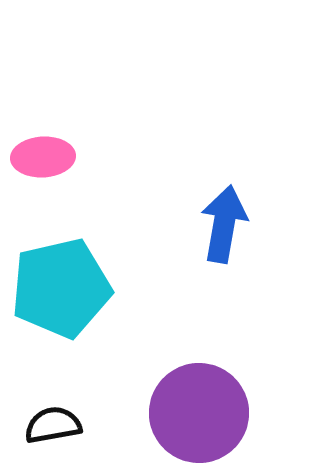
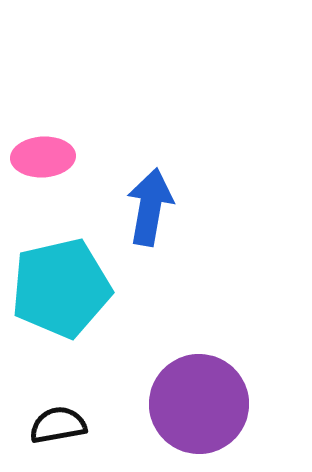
blue arrow: moved 74 px left, 17 px up
purple circle: moved 9 px up
black semicircle: moved 5 px right
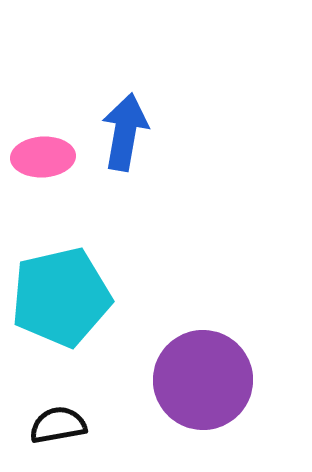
blue arrow: moved 25 px left, 75 px up
cyan pentagon: moved 9 px down
purple circle: moved 4 px right, 24 px up
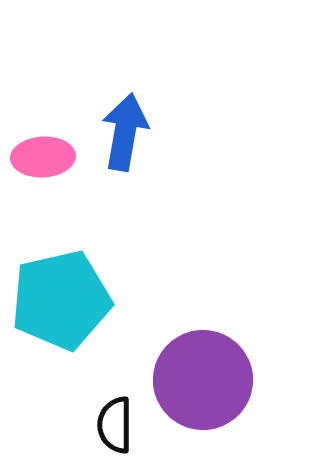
cyan pentagon: moved 3 px down
black semicircle: moved 57 px right; rotated 80 degrees counterclockwise
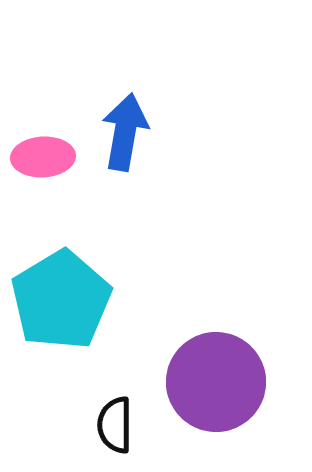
cyan pentagon: rotated 18 degrees counterclockwise
purple circle: moved 13 px right, 2 px down
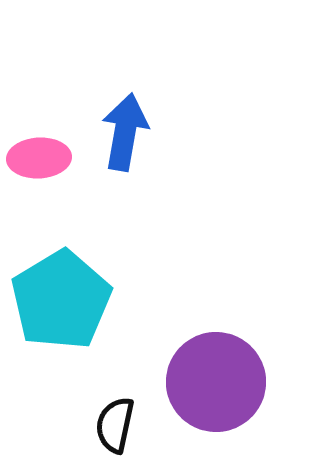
pink ellipse: moved 4 px left, 1 px down
black semicircle: rotated 12 degrees clockwise
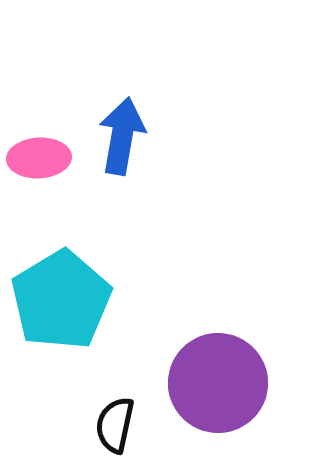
blue arrow: moved 3 px left, 4 px down
purple circle: moved 2 px right, 1 px down
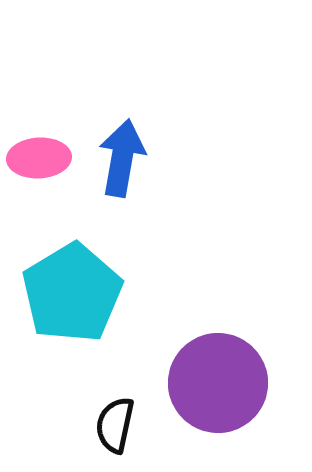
blue arrow: moved 22 px down
cyan pentagon: moved 11 px right, 7 px up
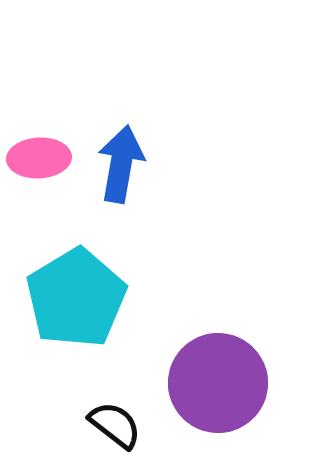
blue arrow: moved 1 px left, 6 px down
cyan pentagon: moved 4 px right, 5 px down
black semicircle: rotated 116 degrees clockwise
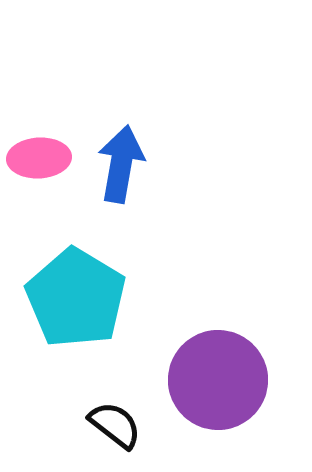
cyan pentagon: rotated 10 degrees counterclockwise
purple circle: moved 3 px up
